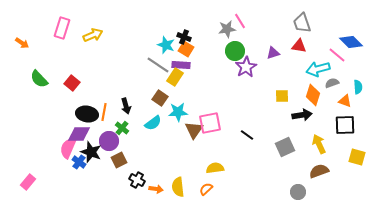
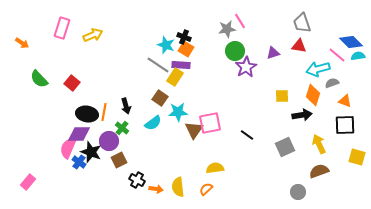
cyan semicircle at (358, 87): moved 31 px up; rotated 96 degrees counterclockwise
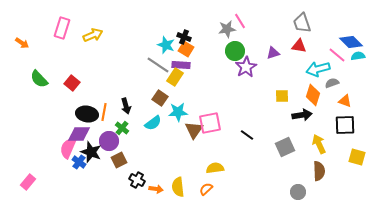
brown semicircle at (319, 171): rotated 108 degrees clockwise
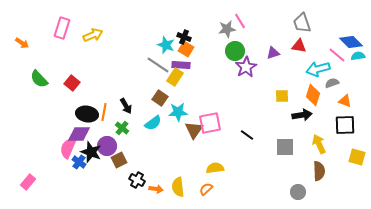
black arrow at (126, 106): rotated 14 degrees counterclockwise
purple circle at (109, 141): moved 2 px left, 5 px down
gray square at (285, 147): rotated 24 degrees clockwise
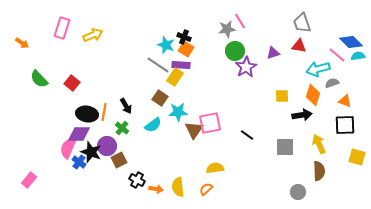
cyan semicircle at (153, 123): moved 2 px down
pink rectangle at (28, 182): moved 1 px right, 2 px up
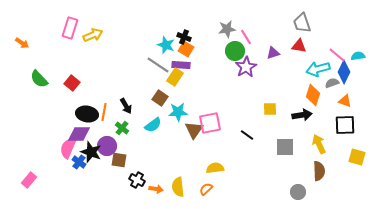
pink line at (240, 21): moved 6 px right, 16 px down
pink rectangle at (62, 28): moved 8 px right
blue diamond at (351, 42): moved 7 px left, 30 px down; rotated 70 degrees clockwise
yellow square at (282, 96): moved 12 px left, 13 px down
brown square at (119, 160): rotated 35 degrees clockwise
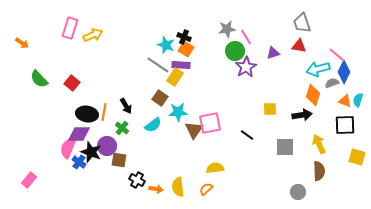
cyan semicircle at (358, 56): moved 44 px down; rotated 64 degrees counterclockwise
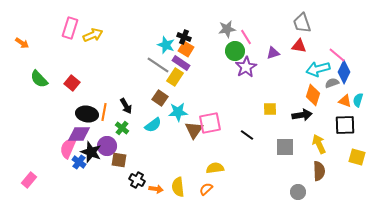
purple rectangle at (181, 65): moved 2 px up; rotated 30 degrees clockwise
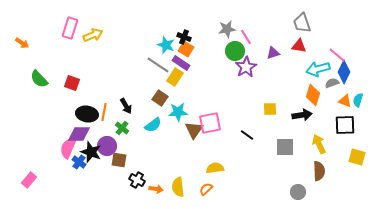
red square at (72, 83): rotated 21 degrees counterclockwise
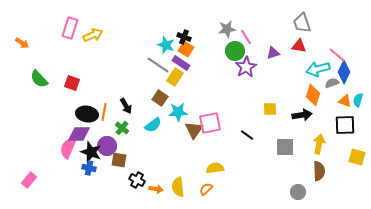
yellow arrow at (319, 144): rotated 36 degrees clockwise
blue cross at (79, 162): moved 10 px right, 6 px down; rotated 24 degrees counterclockwise
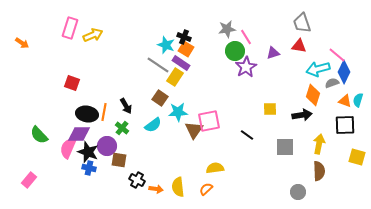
green semicircle at (39, 79): moved 56 px down
pink square at (210, 123): moved 1 px left, 2 px up
black star at (91, 152): moved 3 px left
